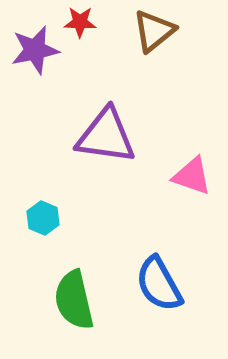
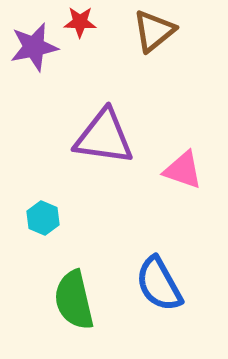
purple star: moved 1 px left, 3 px up
purple triangle: moved 2 px left, 1 px down
pink triangle: moved 9 px left, 6 px up
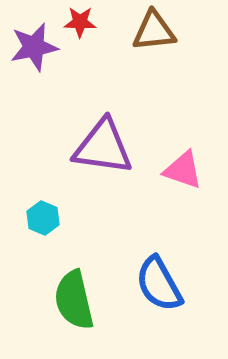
brown triangle: rotated 33 degrees clockwise
purple triangle: moved 1 px left, 10 px down
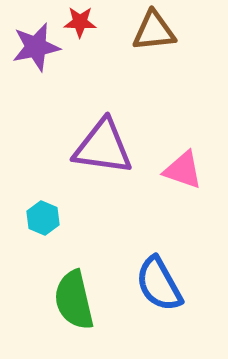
purple star: moved 2 px right
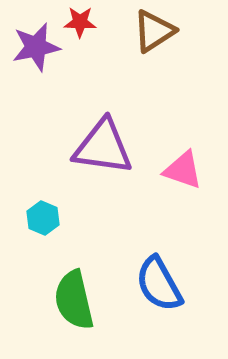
brown triangle: rotated 27 degrees counterclockwise
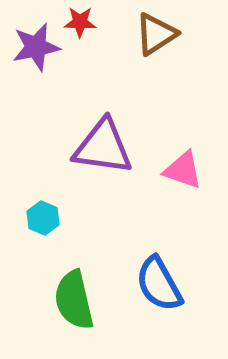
brown triangle: moved 2 px right, 3 px down
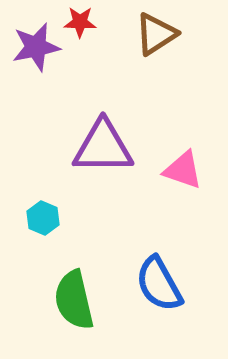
purple triangle: rotated 8 degrees counterclockwise
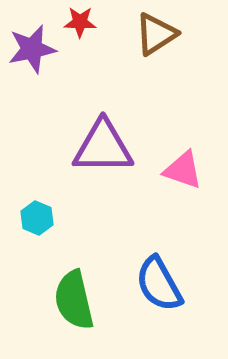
purple star: moved 4 px left, 2 px down
cyan hexagon: moved 6 px left
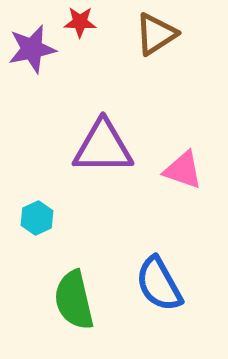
cyan hexagon: rotated 12 degrees clockwise
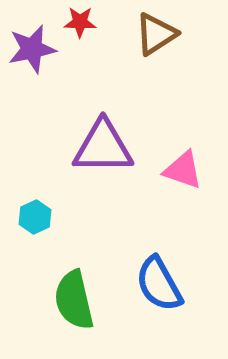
cyan hexagon: moved 2 px left, 1 px up
